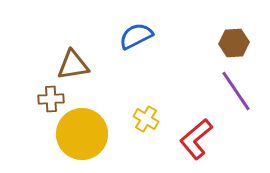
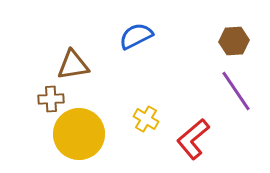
brown hexagon: moved 2 px up
yellow circle: moved 3 px left
red L-shape: moved 3 px left
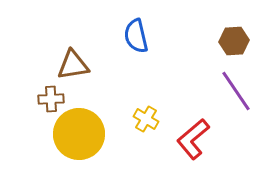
blue semicircle: rotated 76 degrees counterclockwise
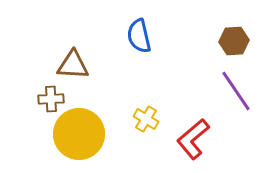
blue semicircle: moved 3 px right
brown triangle: rotated 12 degrees clockwise
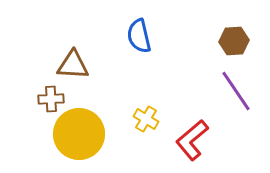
red L-shape: moved 1 px left, 1 px down
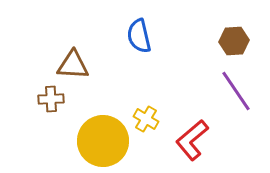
yellow circle: moved 24 px right, 7 px down
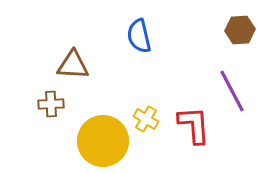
brown hexagon: moved 6 px right, 11 px up
purple line: moved 4 px left; rotated 6 degrees clockwise
brown cross: moved 5 px down
red L-shape: moved 2 px right, 15 px up; rotated 126 degrees clockwise
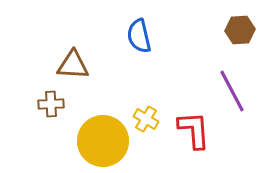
red L-shape: moved 5 px down
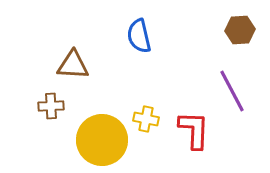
brown cross: moved 2 px down
yellow cross: rotated 20 degrees counterclockwise
red L-shape: rotated 6 degrees clockwise
yellow circle: moved 1 px left, 1 px up
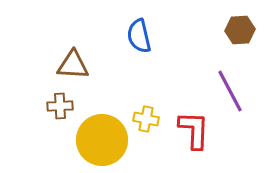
purple line: moved 2 px left
brown cross: moved 9 px right
